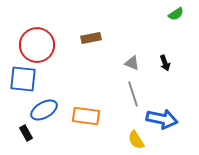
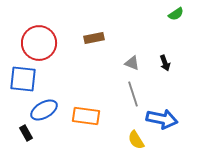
brown rectangle: moved 3 px right
red circle: moved 2 px right, 2 px up
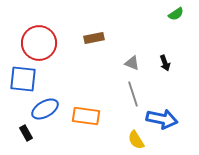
blue ellipse: moved 1 px right, 1 px up
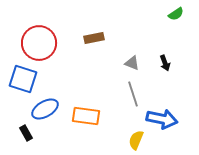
blue square: rotated 12 degrees clockwise
yellow semicircle: rotated 54 degrees clockwise
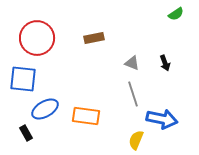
red circle: moved 2 px left, 5 px up
blue square: rotated 12 degrees counterclockwise
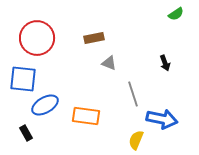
gray triangle: moved 23 px left
blue ellipse: moved 4 px up
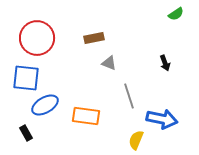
blue square: moved 3 px right, 1 px up
gray line: moved 4 px left, 2 px down
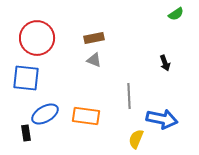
gray triangle: moved 15 px left, 3 px up
gray line: rotated 15 degrees clockwise
blue ellipse: moved 9 px down
black rectangle: rotated 21 degrees clockwise
yellow semicircle: moved 1 px up
